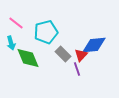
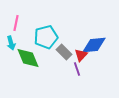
pink line: rotated 63 degrees clockwise
cyan pentagon: moved 5 px down
gray rectangle: moved 1 px right, 2 px up
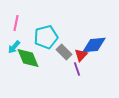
cyan arrow: moved 3 px right, 4 px down; rotated 56 degrees clockwise
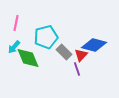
blue diamond: rotated 20 degrees clockwise
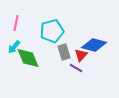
cyan pentagon: moved 6 px right, 6 px up
gray rectangle: rotated 28 degrees clockwise
purple line: moved 1 px left, 1 px up; rotated 40 degrees counterclockwise
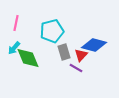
cyan arrow: moved 1 px down
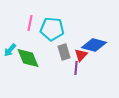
pink line: moved 14 px right
cyan pentagon: moved 2 px up; rotated 20 degrees clockwise
cyan arrow: moved 4 px left, 2 px down
purple line: rotated 64 degrees clockwise
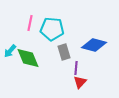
cyan arrow: moved 1 px down
red triangle: moved 1 px left, 27 px down
